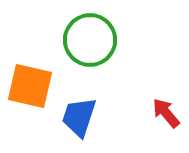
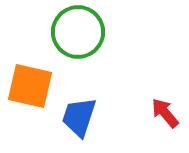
green circle: moved 12 px left, 8 px up
red arrow: moved 1 px left
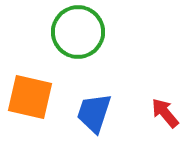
orange square: moved 11 px down
blue trapezoid: moved 15 px right, 4 px up
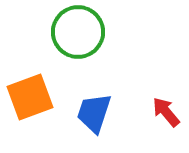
orange square: rotated 33 degrees counterclockwise
red arrow: moved 1 px right, 1 px up
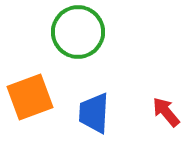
blue trapezoid: rotated 15 degrees counterclockwise
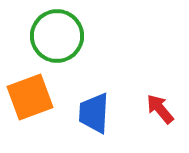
green circle: moved 21 px left, 4 px down
red arrow: moved 6 px left, 3 px up
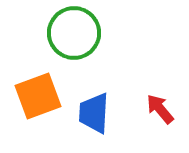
green circle: moved 17 px right, 3 px up
orange square: moved 8 px right, 1 px up
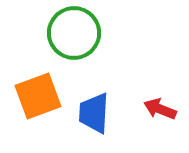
red arrow: rotated 28 degrees counterclockwise
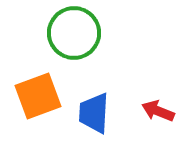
red arrow: moved 2 px left, 2 px down
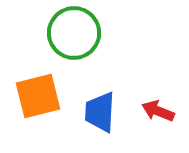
orange square: rotated 6 degrees clockwise
blue trapezoid: moved 6 px right, 1 px up
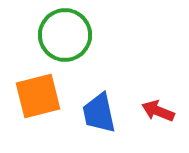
green circle: moved 9 px left, 2 px down
blue trapezoid: moved 1 px left, 1 px down; rotated 15 degrees counterclockwise
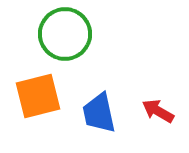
green circle: moved 1 px up
red arrow: rotated 8 degrees clockwise
